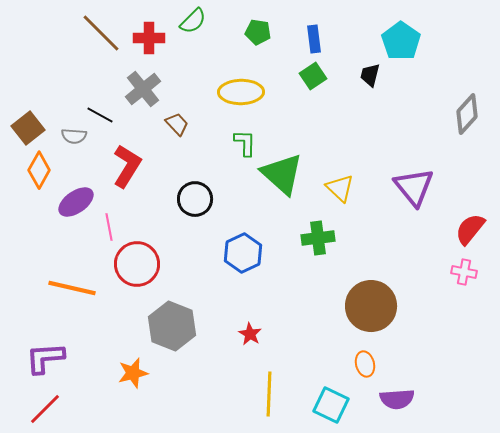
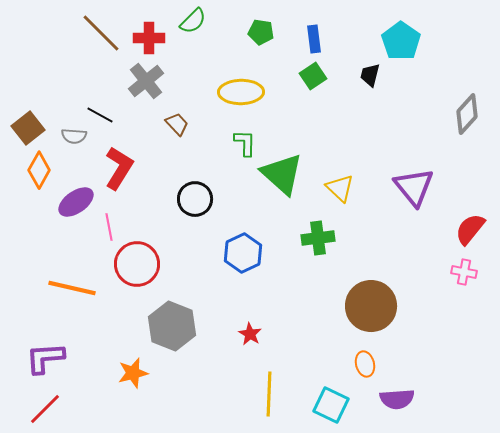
green pentagon: moved 3 px right
gray cross: moved 3 px right, 8 px up
red L-shape: moved 8 px left, 2 px down
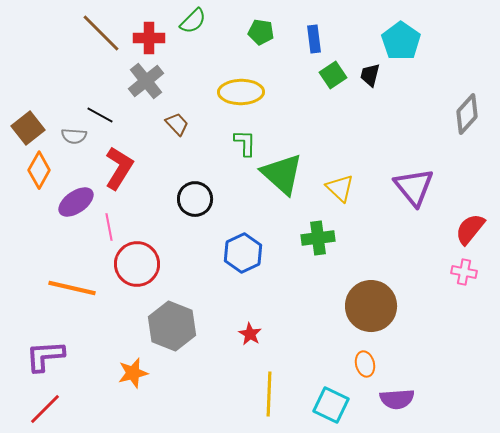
green square: moved 20 px right, 1 px up
purple L-shape: moved 2 px up
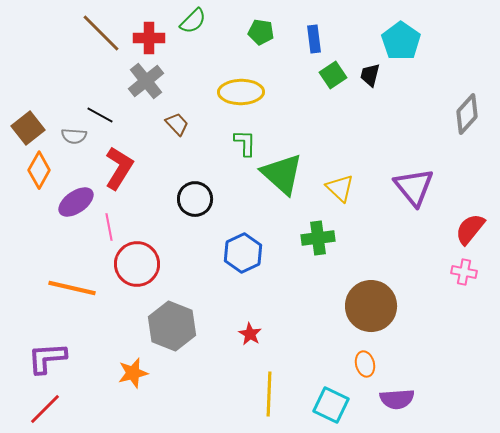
purple L-shape: moved 2 px right, 2 px down
